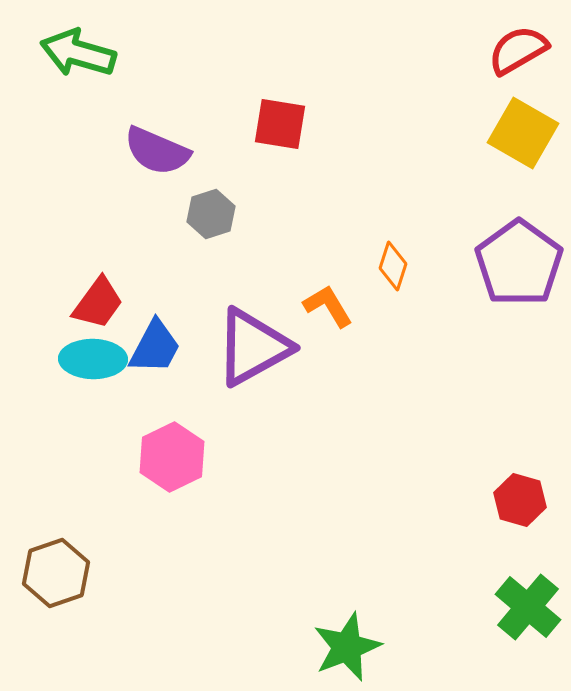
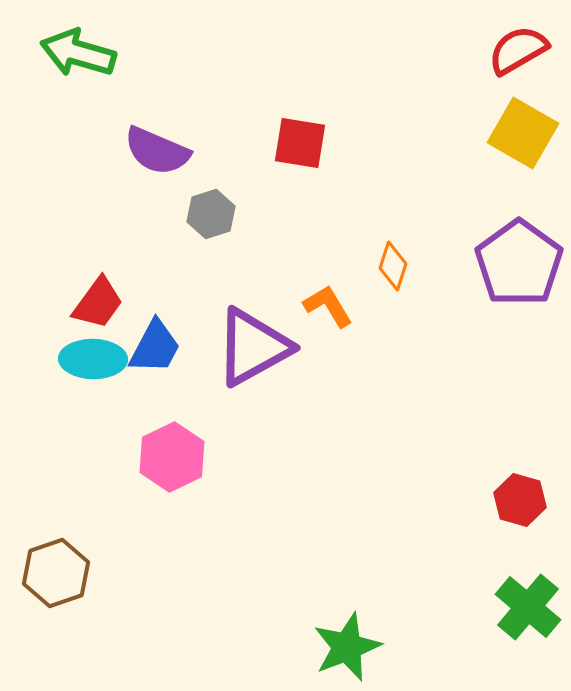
red square: moved 20 px right, 19 px down
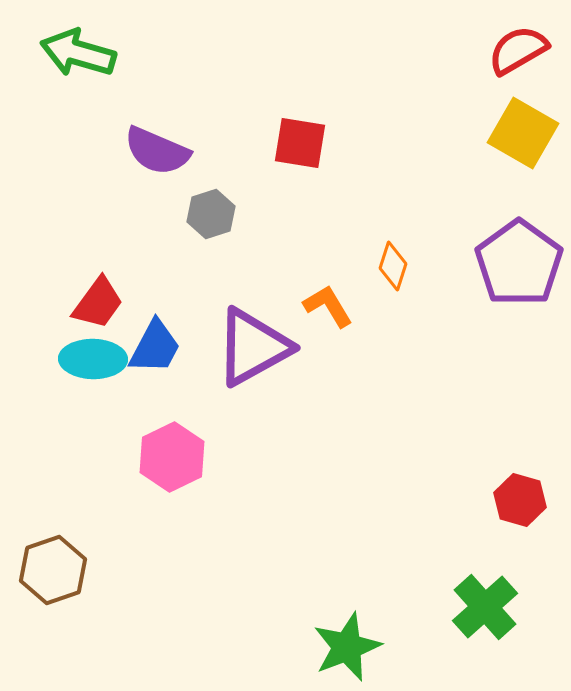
brown hexagon: moved 3 px left, 3 px up
green cross: moved 43 px left; rotated 8 degrees clockwise
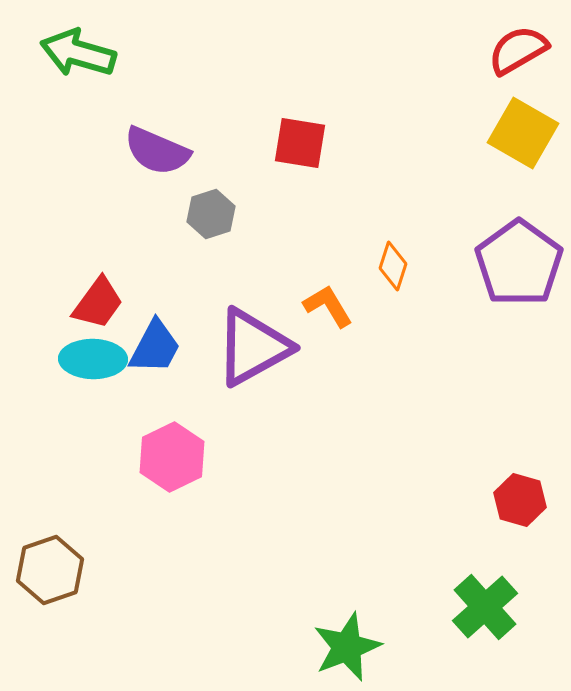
brown hexagon: moved 3 px left
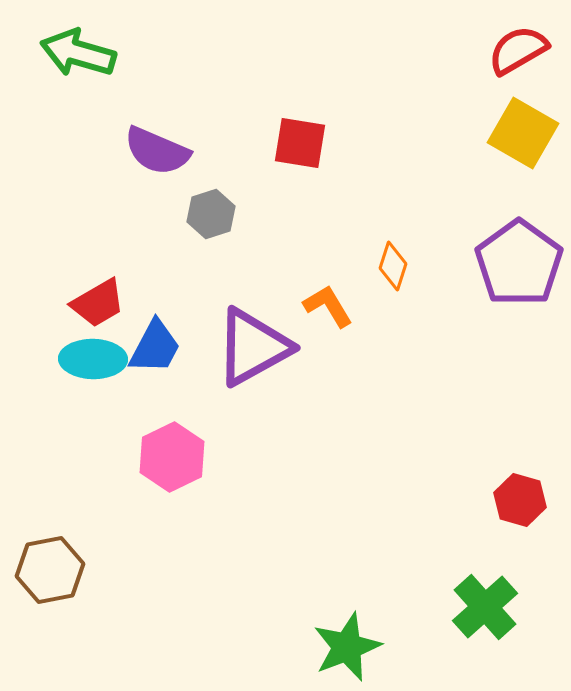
red trapezoid: rotated 24 degrees clockwise
brown hexagon: rotated 8 degrees clockwise
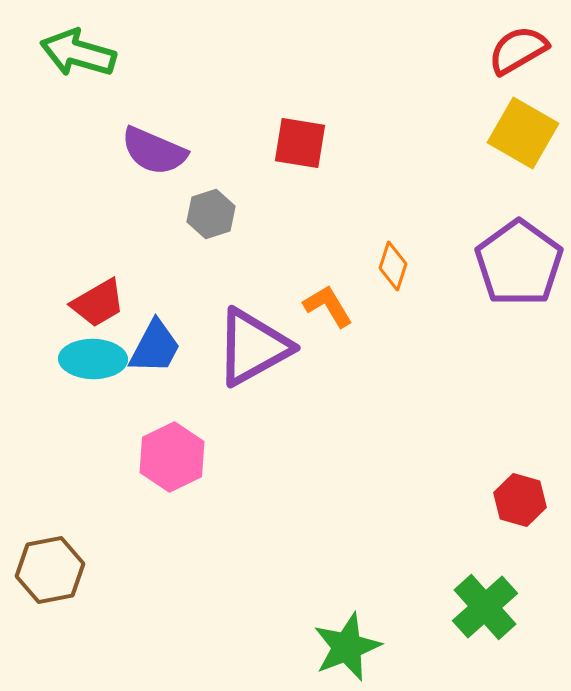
purple semicircle: moved 3 px left
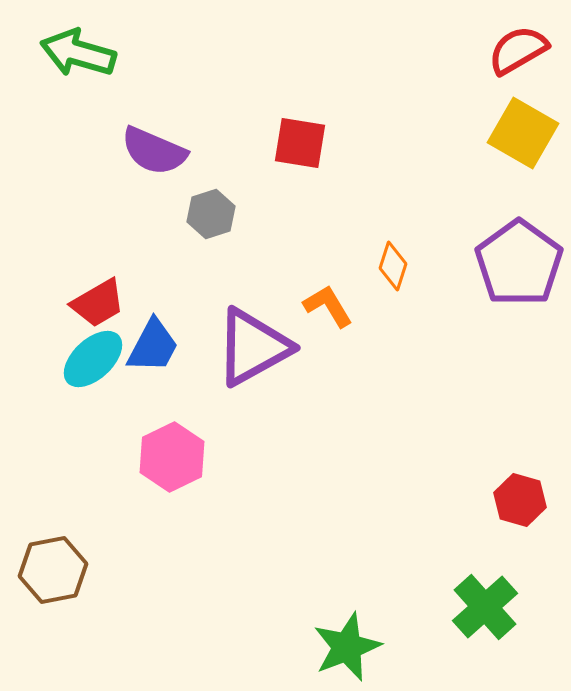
blue trapezoid: moved 2 px left, 1 px up
cyan ellipse: rotated 44 degrees counterclockwise
brown hexagon: moved 3 px right
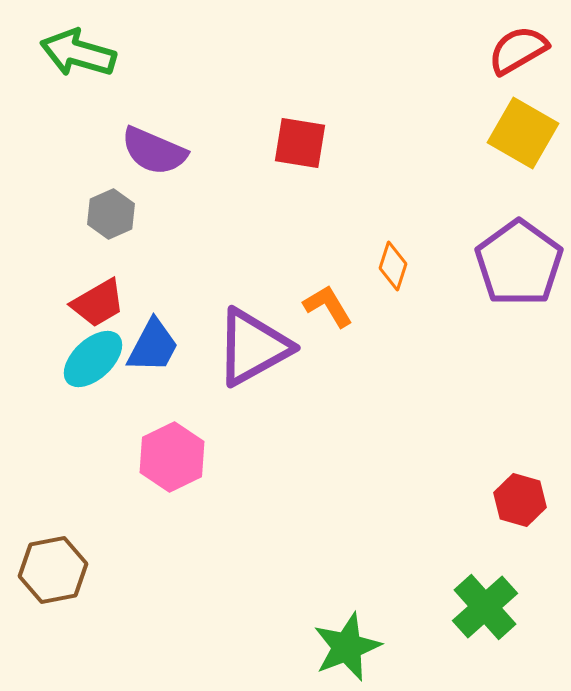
gray hexagon: moved 100 px left; rotated 6 degrees counterclockwise
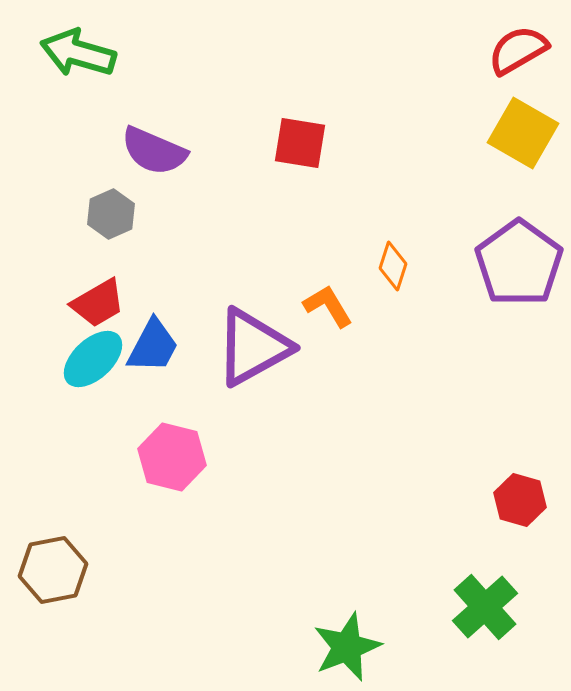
pink hexagon: rotated 20 degrees counterclockwise
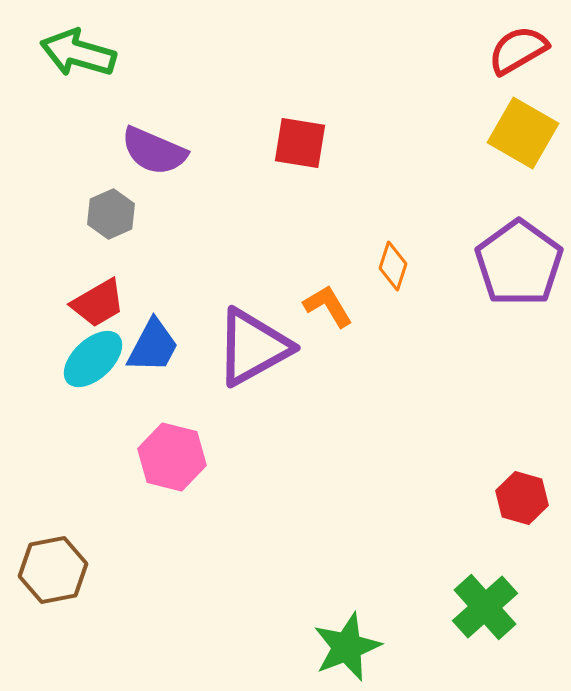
red hexagon: moved 2 px right, 2 px up
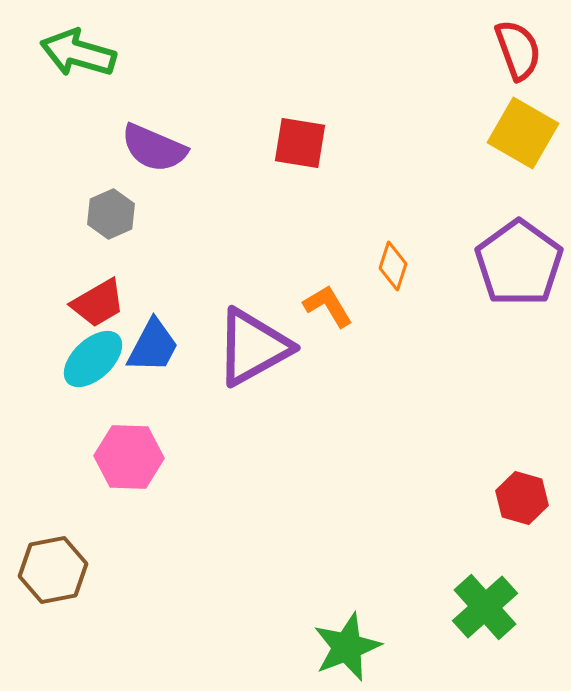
red semicircle: rotated 100 degrees clockwise
purple semicircle: moved 3 px up
pink hexagon: moved 43 px left; rotated 12 degrees counterclockwise
